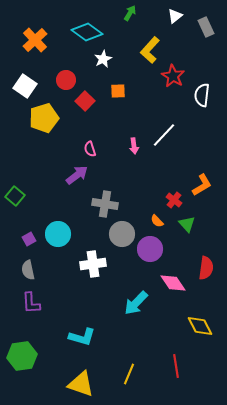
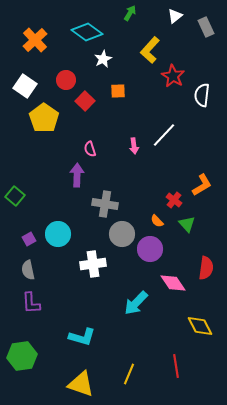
yellow pentagon: rotated 20 degrees counterclockwise
purple arrow: rotated 50 degrees counterclockwise
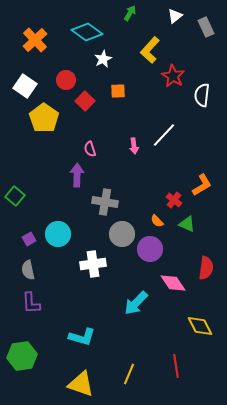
gray cross: moved 2 px up
green triangle: rotated 24 degrees counterclockwise
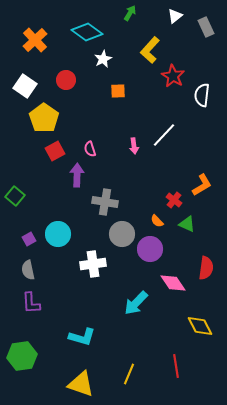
red square: moved 30 px left, 50 px down; rotated 18 degrees clockwise
